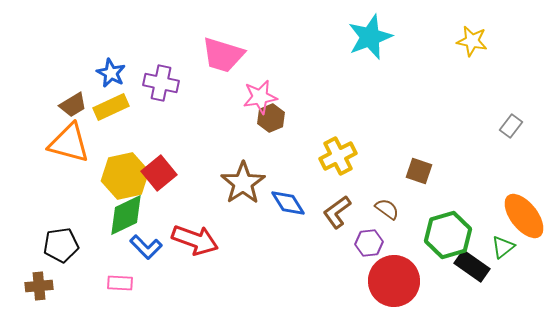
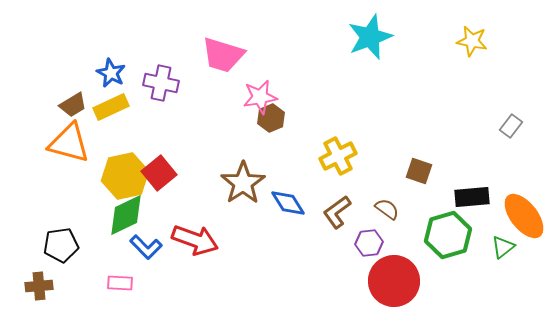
black rectangle: moved 69 px up; rotated 40 degrees counterclockwise
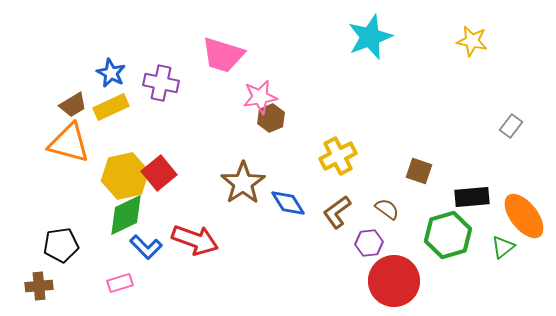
pink rectangle: rotated 20 degrees counterclockwise
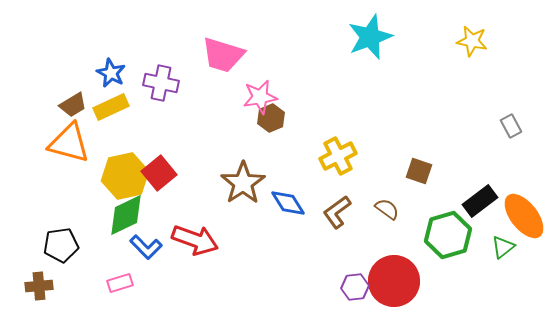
gray rectangle: rotated 65 degrees counterclockwise
black rectangle: moved 8 px right, 4 px down; rotated 32 degrees counterclockwise
purple hexagon: moved 14 px left, 44 px down
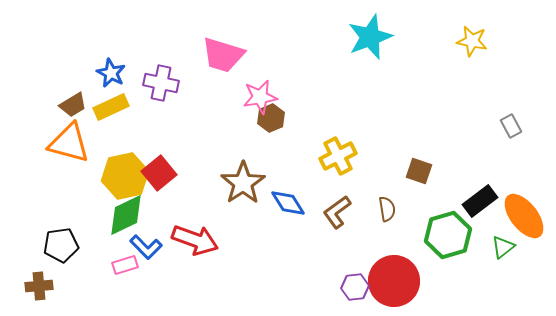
brown semicircle: rotated 45 degrees clockwise
pink rectangle: moved 5 px right, 18 px up
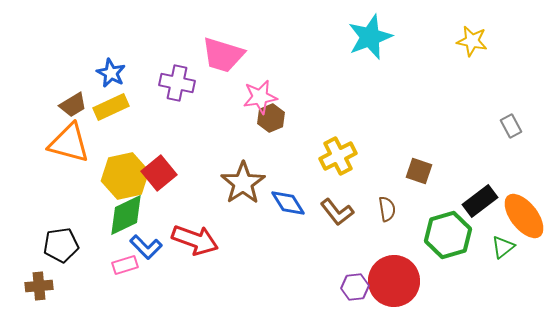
purple cross: moved 16 px right
brown L-shape: rotated 92 degrees counterclockwise
